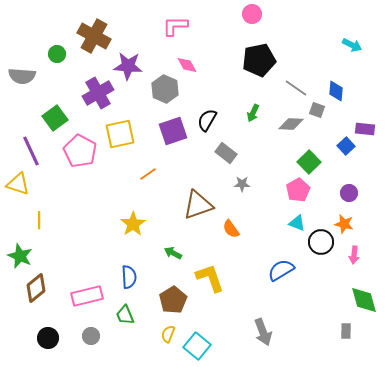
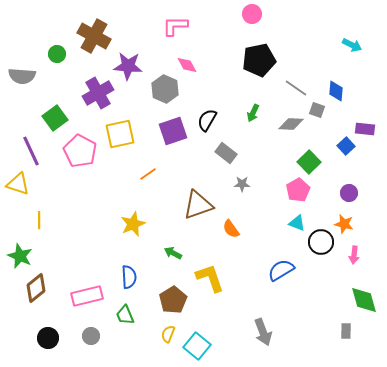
yellow star at (133, 224): rotated 10 degrees clockwise
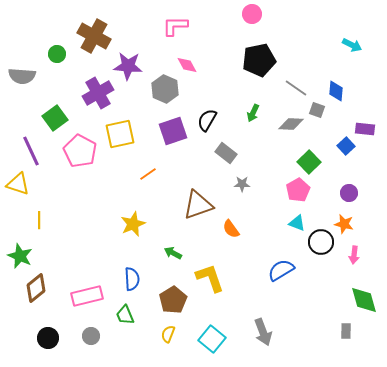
blue semicircle at (129, 277): moved 3 px right, 2 px down
cyan square at (197, 346): moved 15 px right, 7 px up
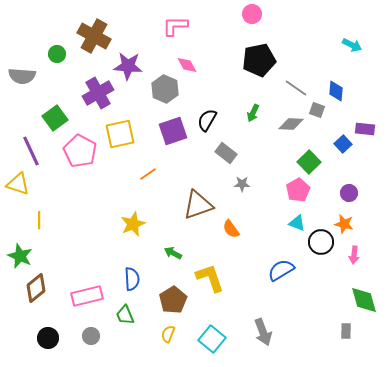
blue square at (346, 146): moved 3 px left, 2 px up
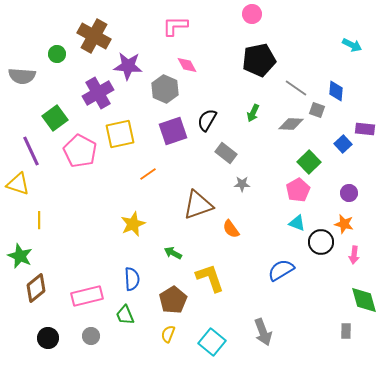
cyan square at (212, 339): moved 3 px down
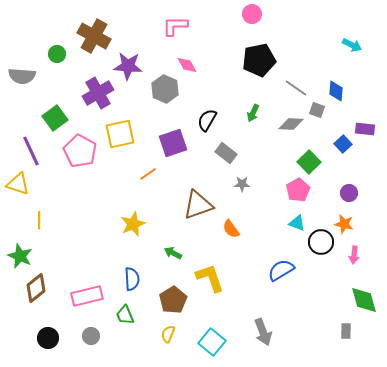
purple square at (173, 131): moved 12 px down
